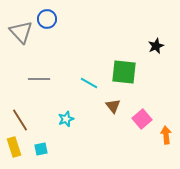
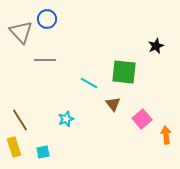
gray line: moved 6 px right, 19 px up
brown triangle: moved 2 px up
cyan square: moved 2 px right, 3 px down
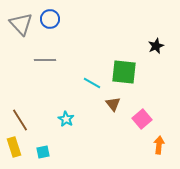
blue circle: moved 3 px right
gray triangle: moved 8 px up
cyan line: moved 3 px right
cyan star: rotated 21 degrees counterclockwise
orange arrow: moved 7 px left, 10 px down; rotated 12 degrees clockwise
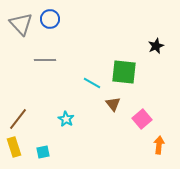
brown line: moved 2 px left, 1 px up; rotated 70 degrees clockwise
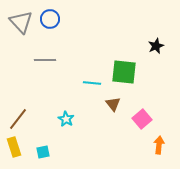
gray triangle: moved 2 px up
cyan line: rotated 24 degrees counterclockwise
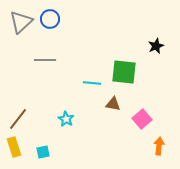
gray triangle: rotated 30 degrees clockwise
brown triangle: rotated 42 degrees counterclockwise
orange arrow: moved 1 px down
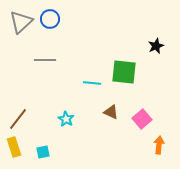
brown triangle: moved 2 px left, 8 px down; rotated 14 degrees clockwise
orange arrow: moved 1 px up
